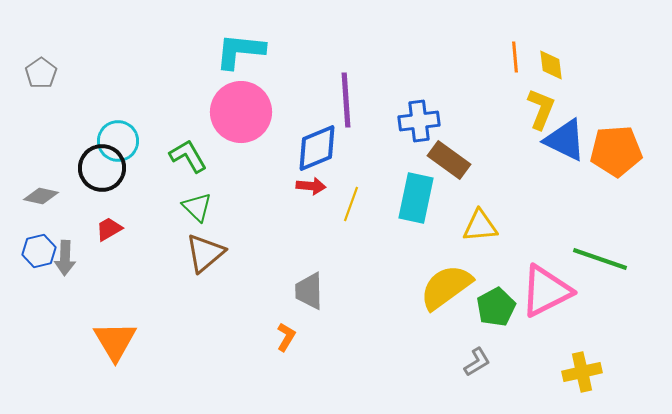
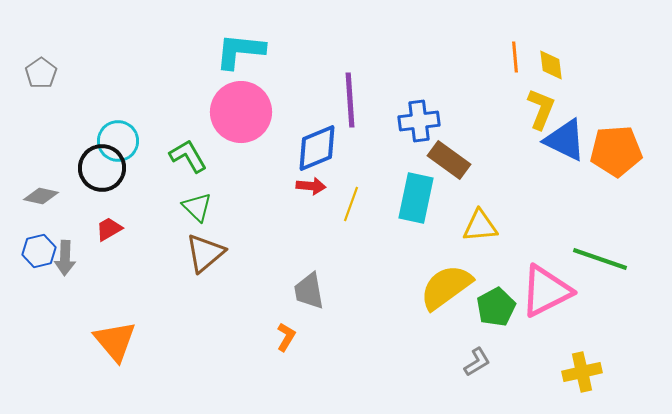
purple line: moved 4 px right
gray trapezoid: rotated 9 degrees counterclockwise
orange triangle: rotated 9 degrees counterclockwise
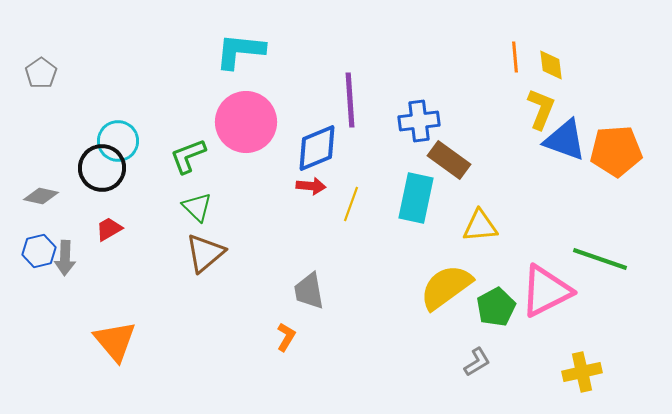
pink circle: moved 5 px right, 10 px down
blue triangle: rotated 6 degrees counterclockwise
green L-shape: rotated 81 degrees counterclockwise
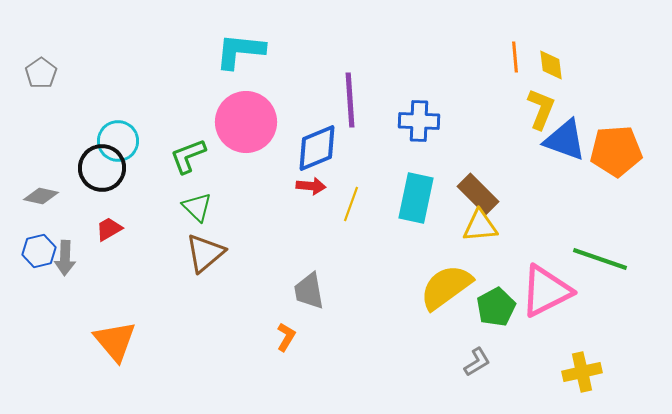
blue cross: rotated 9 degrees clockwise
brown rectangle: moved 29 px right, 34 px down; rotated 9 degrees clockwise
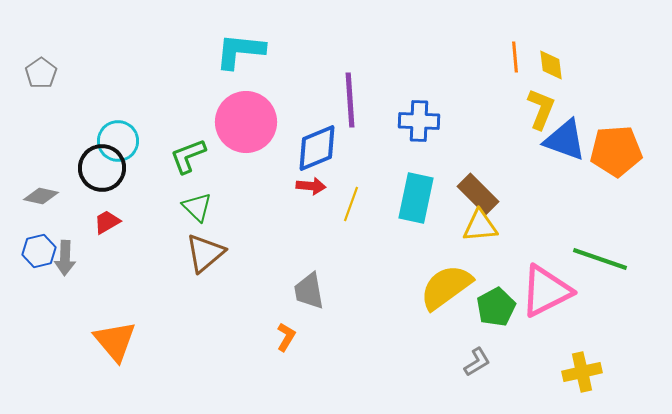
red trapezoid: moved 2 px left, 7 px up
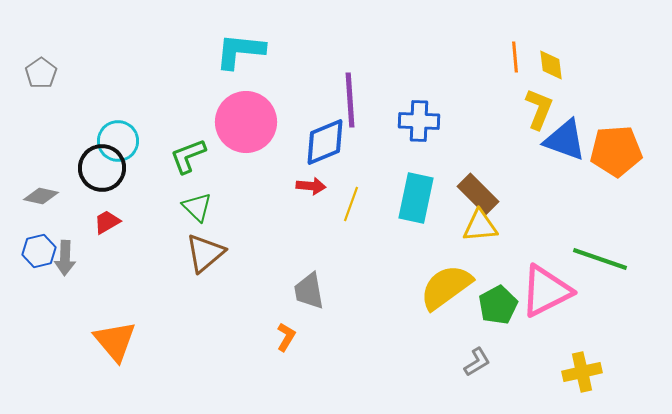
yellow L-shape: moved 2 px left
blue diamond: moved 8 px right, 6 px up
green pentagon: moved 2 px right, 2 px up
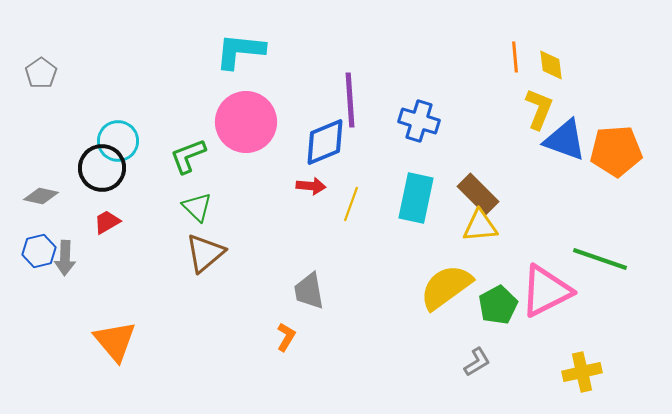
blue cross: rotated 15 degrees clockwise
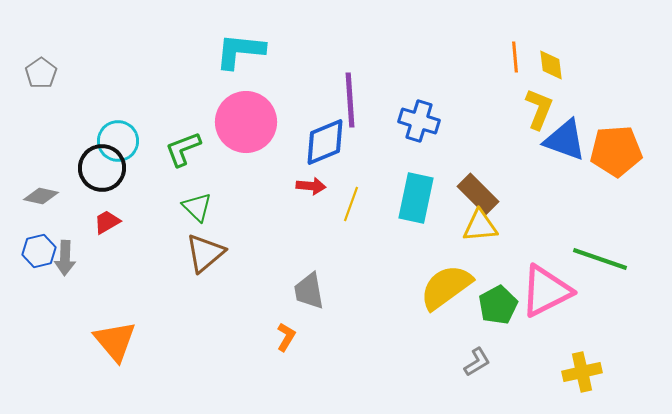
green L-shape: moved 5 px left, 7 px up
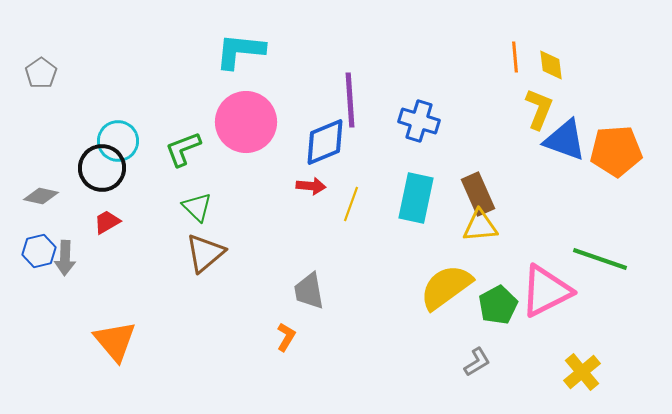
brown rectangle: rotated 21 degrees clockwise
yellow cross: rotated 27 degrees counterclockwise
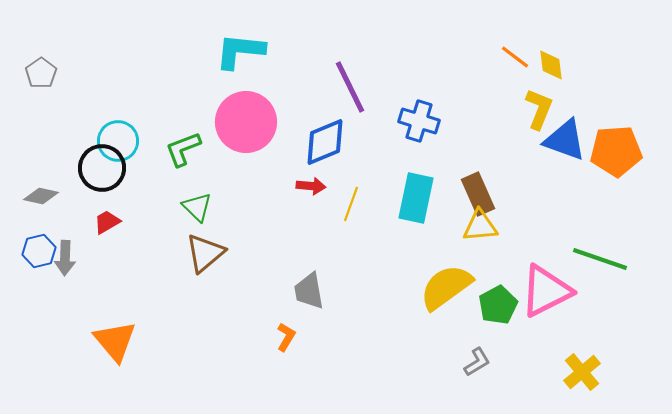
orange line: rotated 48 degrees counterclockwise
purple line: moved 13 px up; rotated 22 degrees counterclockwise
